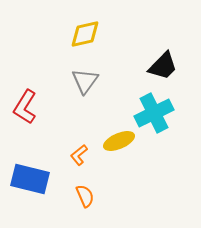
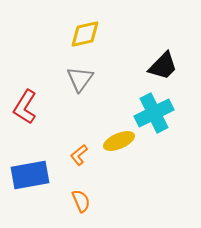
gray triangle: moved 5 px left, 2 px up
blue rectangle: moved 4 px up; rotated 24 degrees counterclockwise
orange semicircle: moved 4 px left, 5 px down
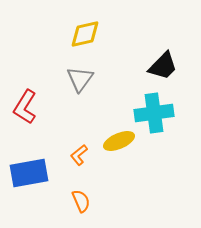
cyan cross: rotated 18 degrees clockwise
blue rectangle: moved 1 px left, 2 px up
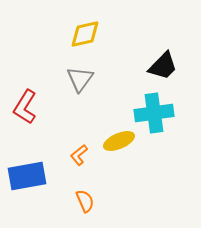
blue rectangle: moved 2 px left, 3 px down
orange semicircle: moved 4 px right
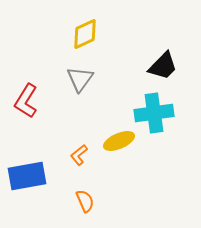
yellow diamond: rotated 12 degrees counterclockwise
red L-shape: moved 1 px right, 6 px up
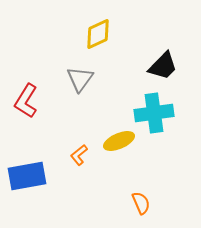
yellow diamond: moved 13 px right
orange semicircle: moved 56 px right, 2 px down
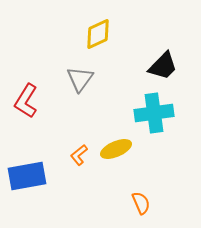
yellow ellipse: moved 3 px left, 8 px down
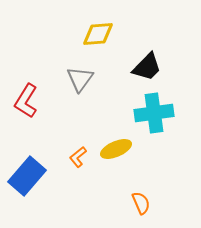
yellow diamond: rotated 20 degrees clockwise
black trapezoid: moved 16 px left, 1 px down
orange L-shape: moved 1 px left, 2 px down
blue rectangle: rotated 39 degrees counterclockwise
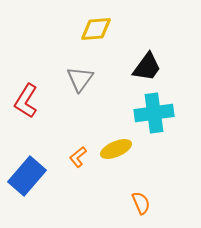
yellow diamond: moved 2 px left, 5 px up
black trapezoid: rotated 8 degrees counterclockwise
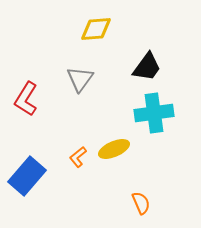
red L-shape: moved 2 px up
yellow ellipse: moved 2 px left
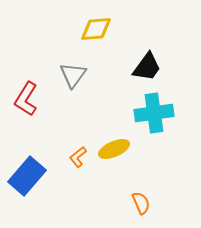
gray triangle: moved 7 px left, 4 px up
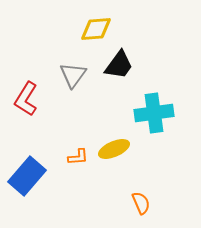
black trapezoid: moved 28 px left, 2 px up
orange L-shape: rotated 145 degrees counterclockwise
